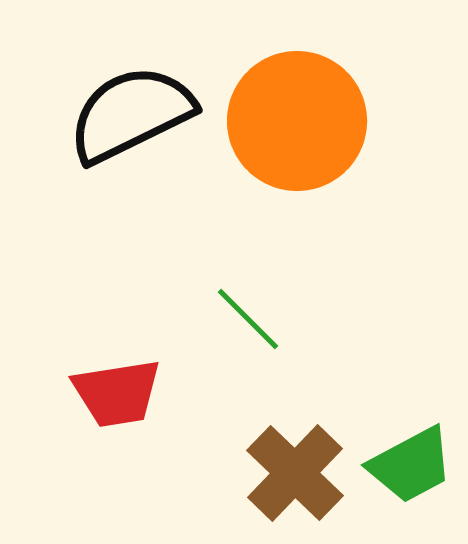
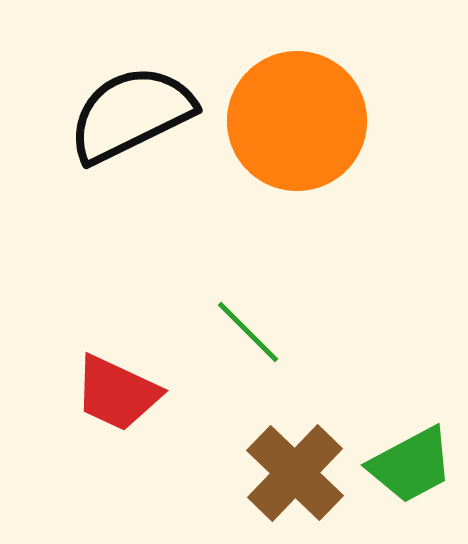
green line: moved 13 px down
red trapezoid: rotated 34 degrees clockwise
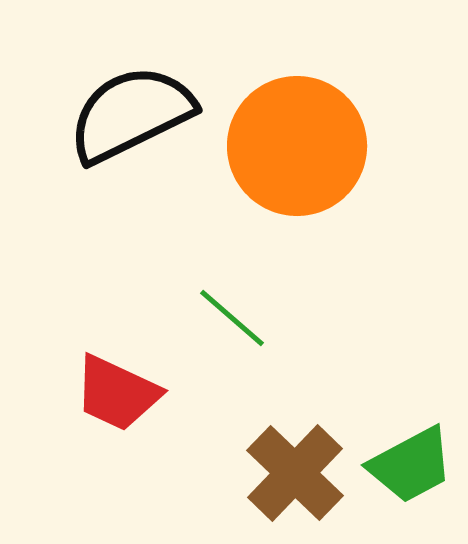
orange circle: moved 25 px down
green line: moved 16 px left, 14 px up; rotated 4 degrees counterclockwise
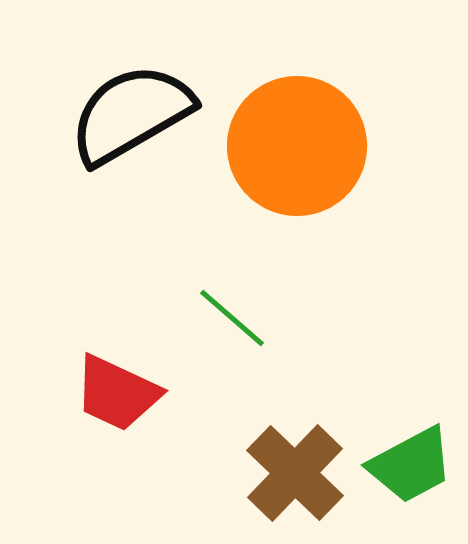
black semicircle: rotated 4 degrees counterclockwise
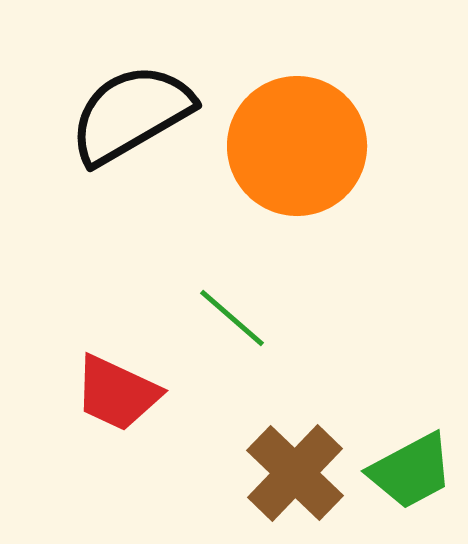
green trapezoid: moved 6 px down
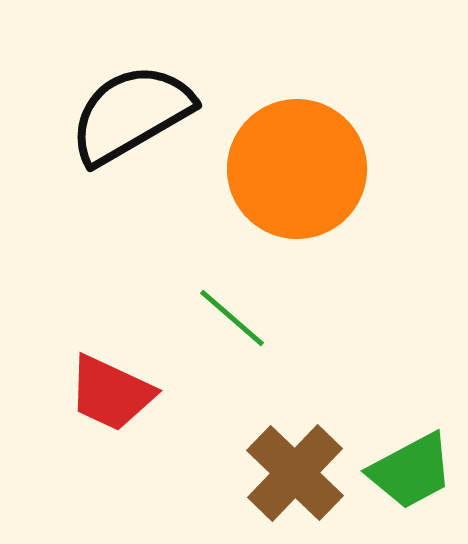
orange circle: moved 23 px down
red trapezoid: moved 6 px left
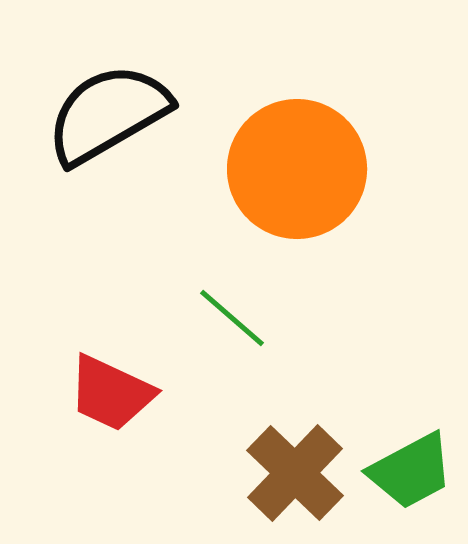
black semicircle: moved 23 px left
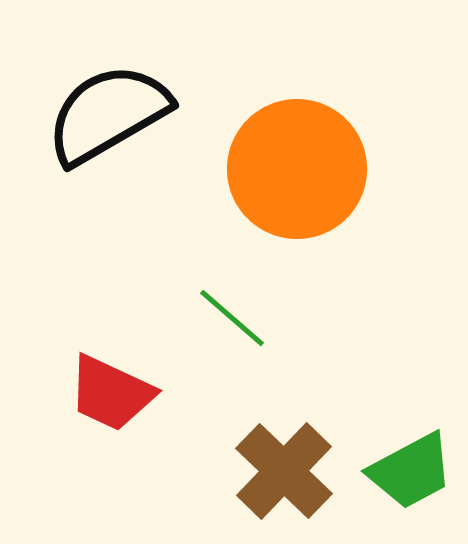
brown cross: moved 11 px left, 2 px up
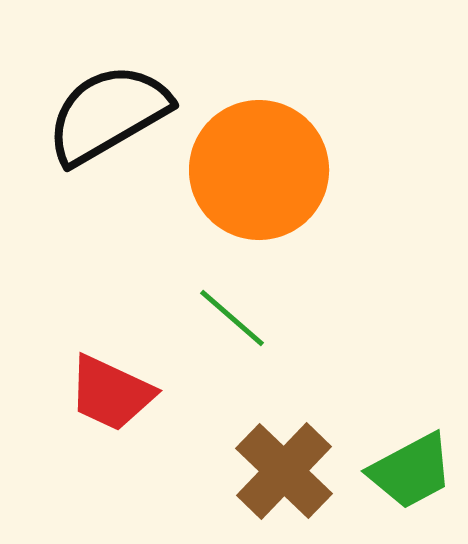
orange circle: moved 38 px left, 1 px down
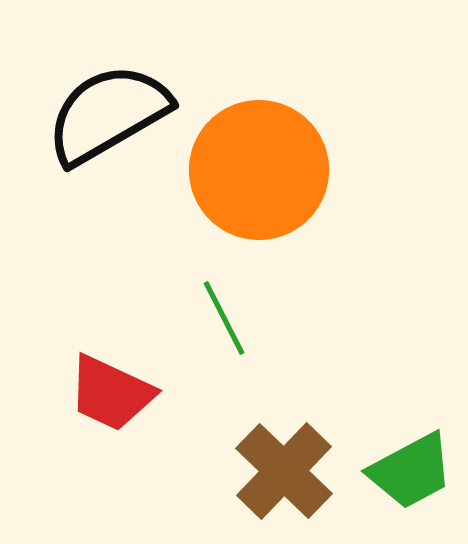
green line: moved 8 px left; rotated 22 degrees clockwise
